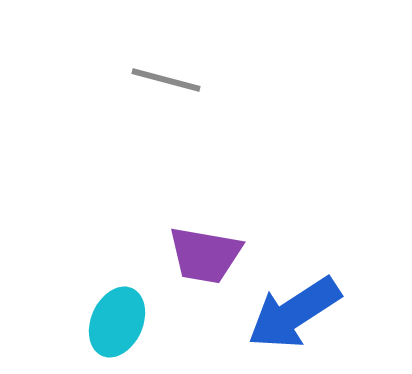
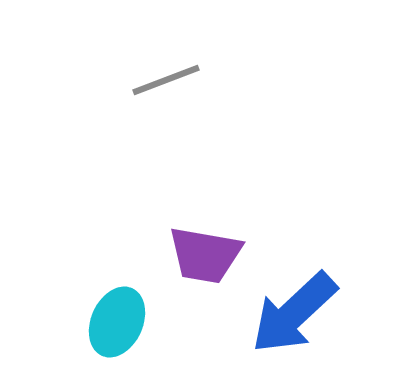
gray line: rotated 36 degrees counterclockwise
blue arrow: rotated 10 degrees counterclockwise
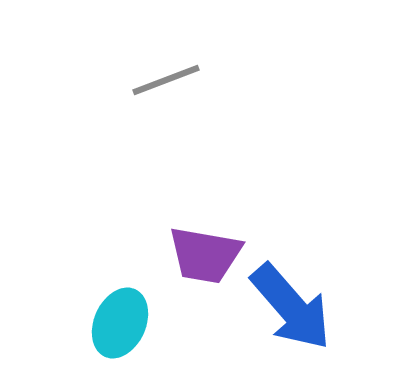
blue arrow: moved 3 px left, 6 px up; rotated 88 degrees counterclockwise
cyan ellipse: moved 3 px right, 1 px down
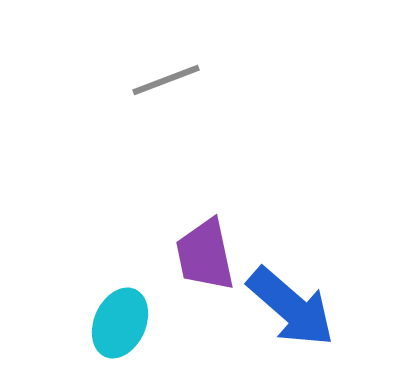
purple trapezoid: rotated 68 degrees clockwise
blue arrow: rotated 8 degrees counterclockwise
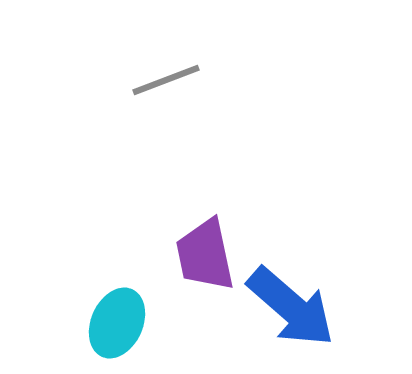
cyan ellipse: moved 3 px left
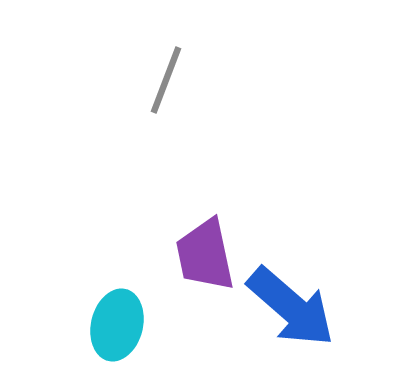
gray line: rotated 48 degrees counterclockwise
cyan ellipse: moved 2 px down; rotated 10 degrees counterclockwise
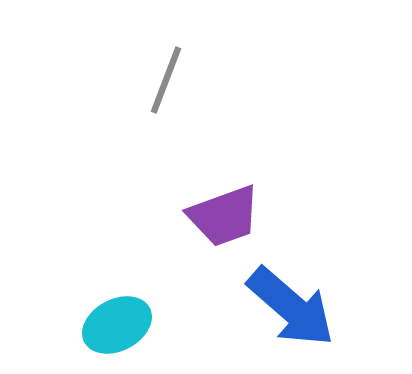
purple trapezoid: moved 19 px right, 39 px up; rotated 98 degrees counterclockwise
cyan ellipse: rotated 48 degrees clockwise
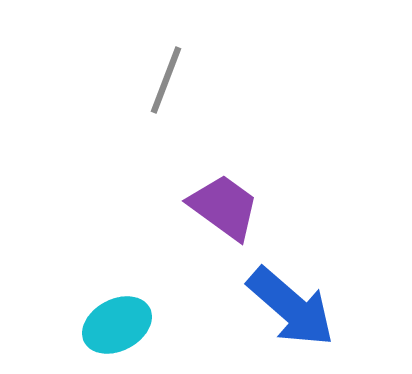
purple trapezoid: moved 9 px up; rotated 124 degrees counterclockwise
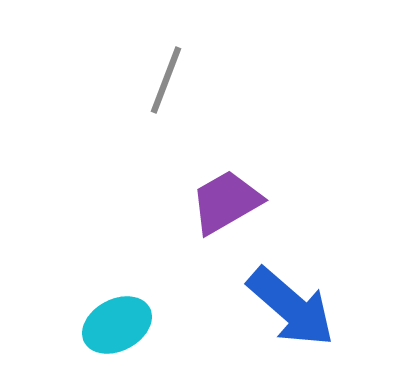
purple trapezoid: moved 2 px right, 5 px up; rotated 66 degrees counterclockwise
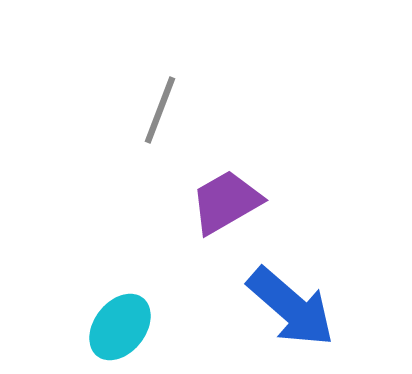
gray line: moved 6 px left, 30 px down
cyan ellipse: moved 3 px right, 2 px down; rotated 24 degrees counterclockwise
